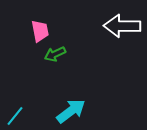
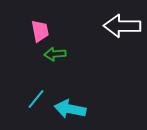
green arrow: rotated 20 degrees clockwise
cyan arrow: moved 1 px left, 2 px up; rotated 132 degrees counterclockwise
cyan line: moved 21 px right, 17 px up
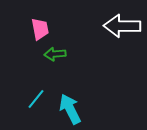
pink trapezoid: moved 2 px up
cyan arrow: rotated 52 degrees clockwise
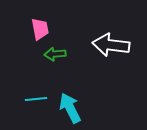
white arrow: moved 11 px left, 19 px down; rotated 6 degrees clockwise
cyan line: rotated 45 degrees clockwise
cyan arrow: moved 1 px up
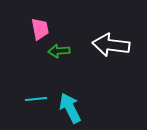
green arrow: moved 4 px right, 3 px up
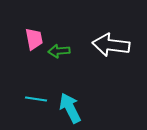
pink trapezoid: moved 6 px left, 10 px down
cyan line: rotated 15 degrees clockwise
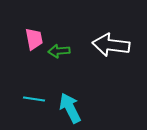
cyan line: moved 2 px left
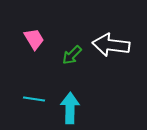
pink trapezoid: rotated 20 degrees counterclockwise
green arrow: moved 13 px right, 4 px down; rotated 40 degrees counterclockwise
cyan arrow: rotated 28 degrees clockwise
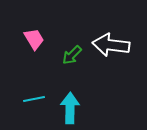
cyan line: rotated 20 degrees counterclockwise
